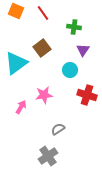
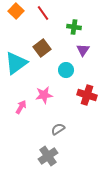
orange square: rotated 21 degrees clockwise
cyan circle: moved 4 px left
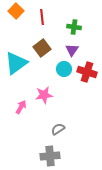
red line: moved 1 px left, 4 px down; rotated 28 degrees clockwise
purple triangle: moved 11 px left
cyan circle: moved 2 px left, 1 px up
red cross: moved 23 px up
gray cross: moved 2 px right; rotated 30 degrees clockwise
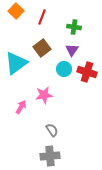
red line: rotated 28 degrees clockwise
gray semicircle: moved 6 px left, 1 px down; rotated 88 degrees clockwise
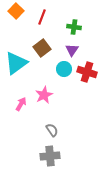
pink star: rotated 18 degrees counterclockwise
pink arrow: moved 3 px up
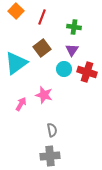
pink star: rotated 30 degrees counterclockwise
gray semicircle: rotated 24 degrees clockwise
